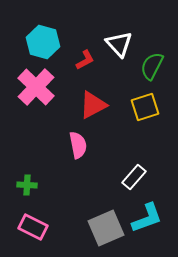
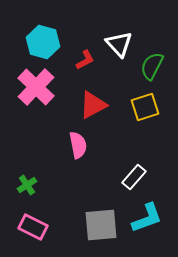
green cross: rotated 36 degrees counterclockwise
gray square: moved 5 px left, 3 px up; rotated 18 degrees clockwise
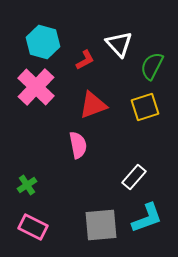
red triangle: rotated 8 degrees clockwise
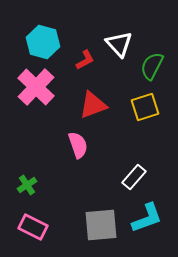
pink semicircle: rotated 8 degrees counterclockwise
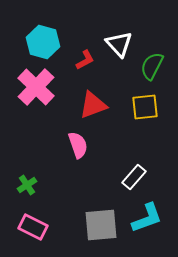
yellow square: rotated 12 degrees clockwise
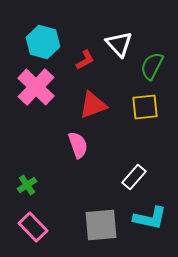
cyan L-shape: moved 3 px right; rotated 32 degrees clockwise
pink rectangle: rotated 20 degrees clockwise
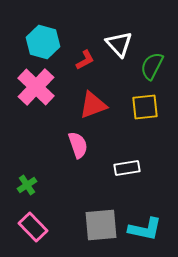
white rectangle: moved 7 px left, 9 px up; rotated 40 degrees clockwise
cyan L-shape: moved 5 px left, 11 px down
